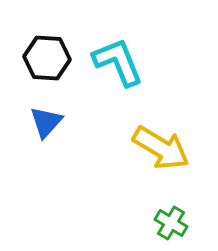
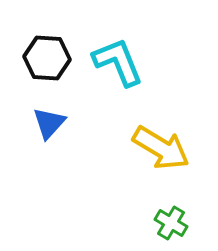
blue triangle: moved 3 px right, 1 px down
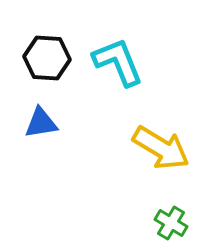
blue triangle: moved 8 px left; rotated 39 degrees clockwise
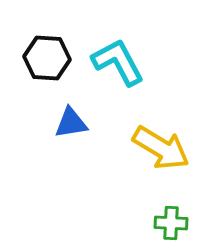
cyan L-shape: rotated 6 degrees counterclockwise
blue triangle: moved 30 px right
green cross: rotated 28 degrees counterclockwise
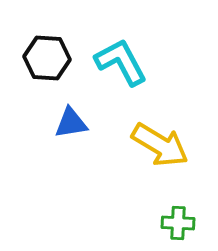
cyan L-shape: moved 3 px right
yellow arrow: moved 1 px left, 3 px up
green cross: moved 7 px right
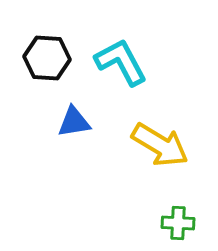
blue triangle: moved 3 px right, 1 px up
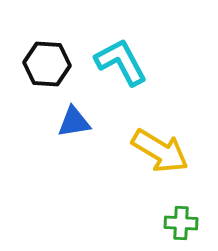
black hexagon: moved 6 px down
yellow arrow: moved 6 px down
green cross: moved 3 px right
